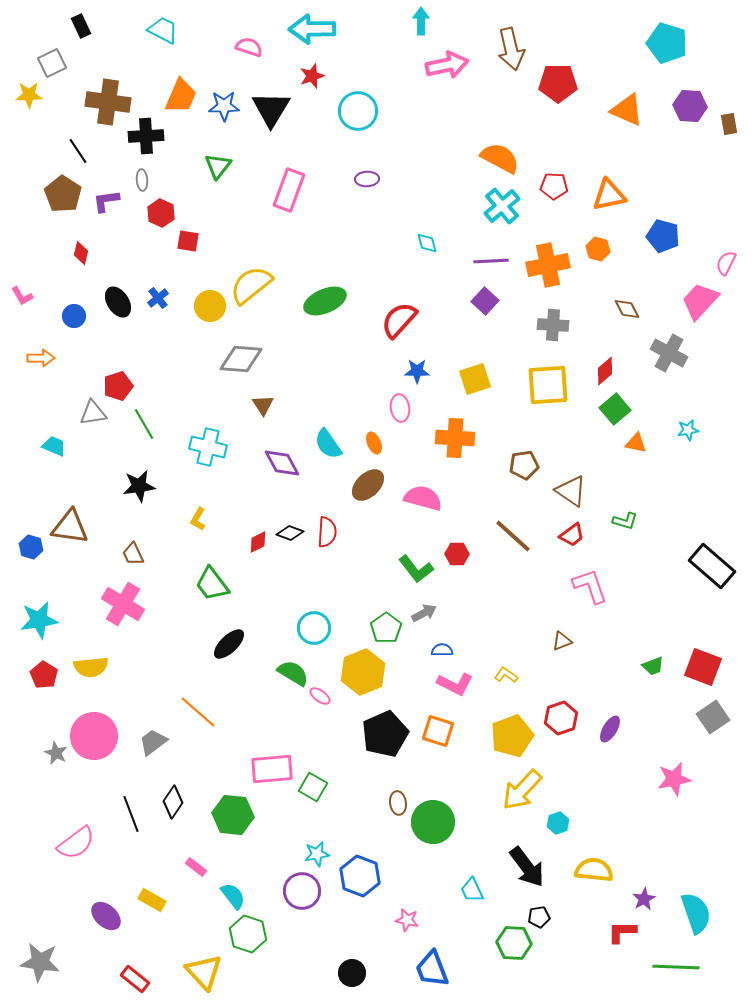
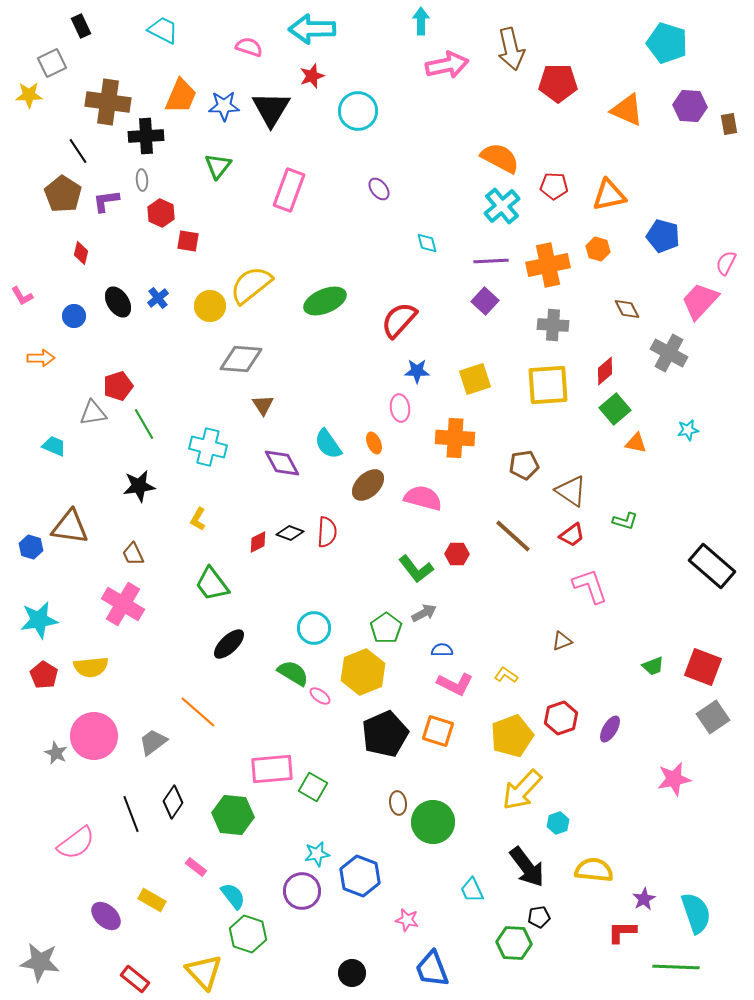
purple ellipse at (367, 179): moved 12 px right, 10 px down; rotated 55 degrees clockwise
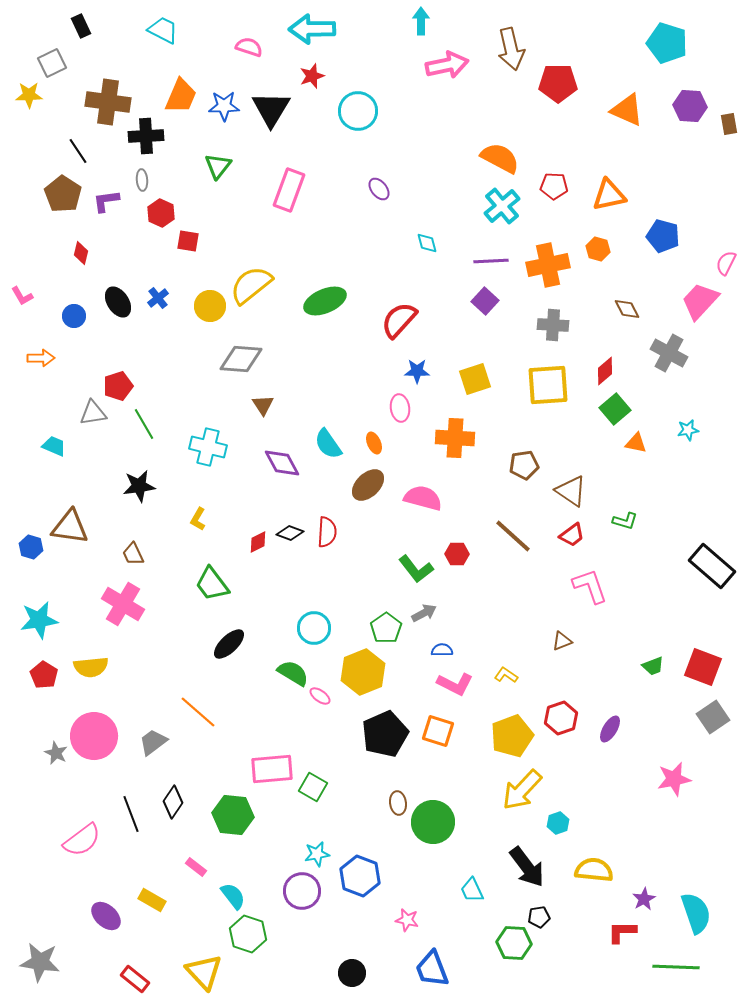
pink semicircle at (76, 843): moved 6 px right, 3 px up
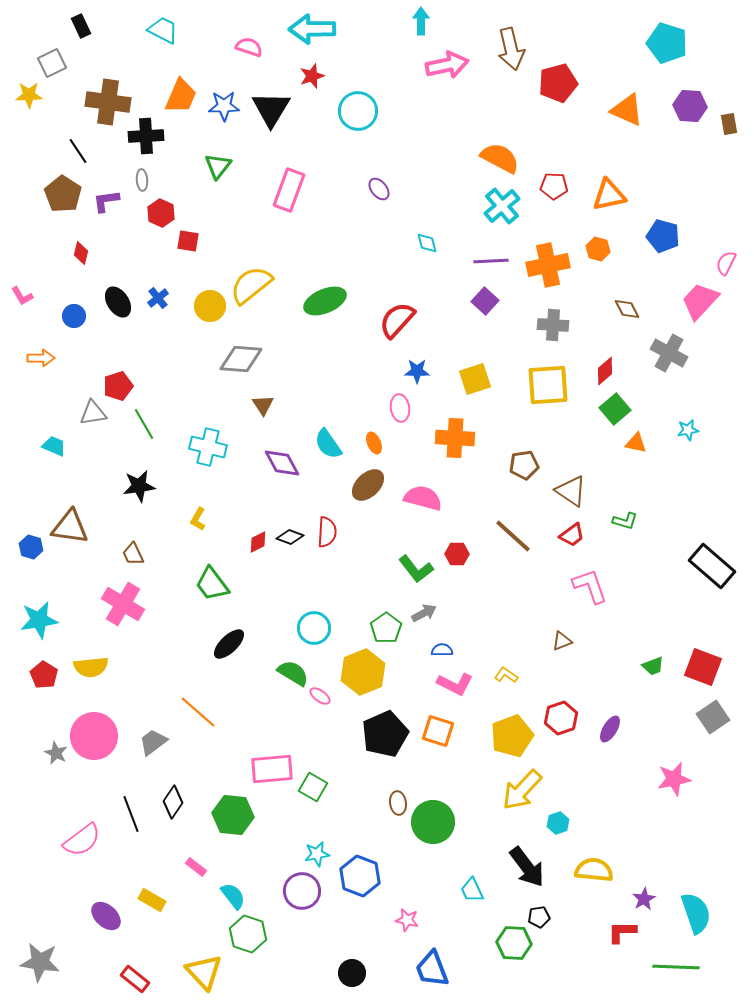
red pentagon at (558, 83): rotated 15 degrees counterclockwise
red semicircle at (399, 320): moved 2 px left
black diamond at (290, 533): moved 4 px down
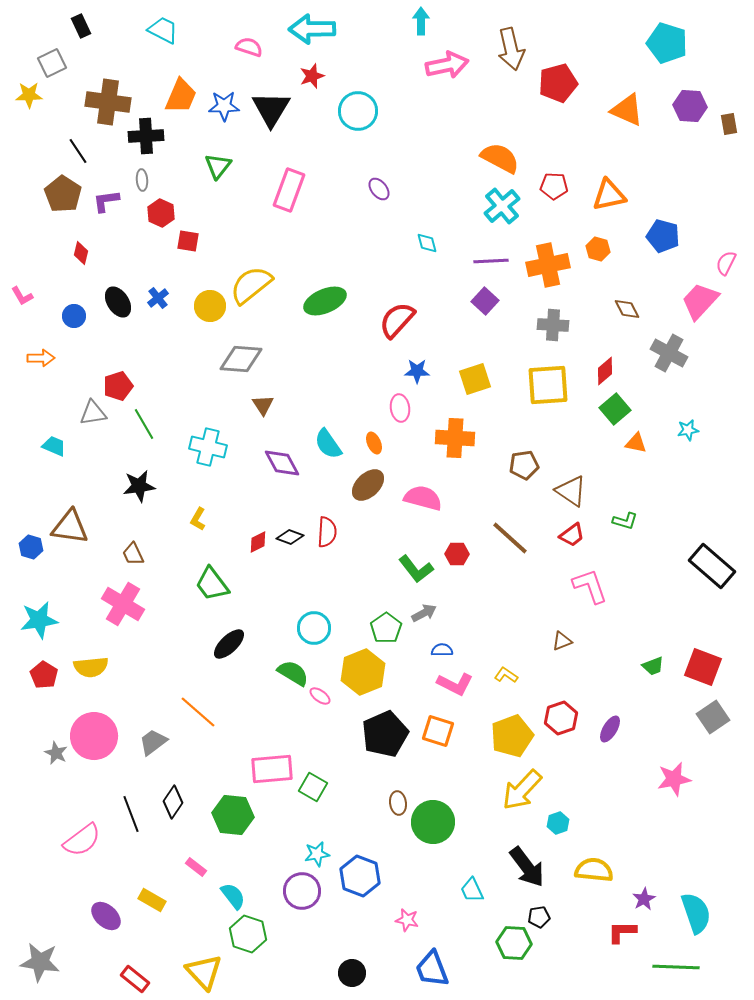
brown line at (513, 536): moved 3 px left, 2 px down
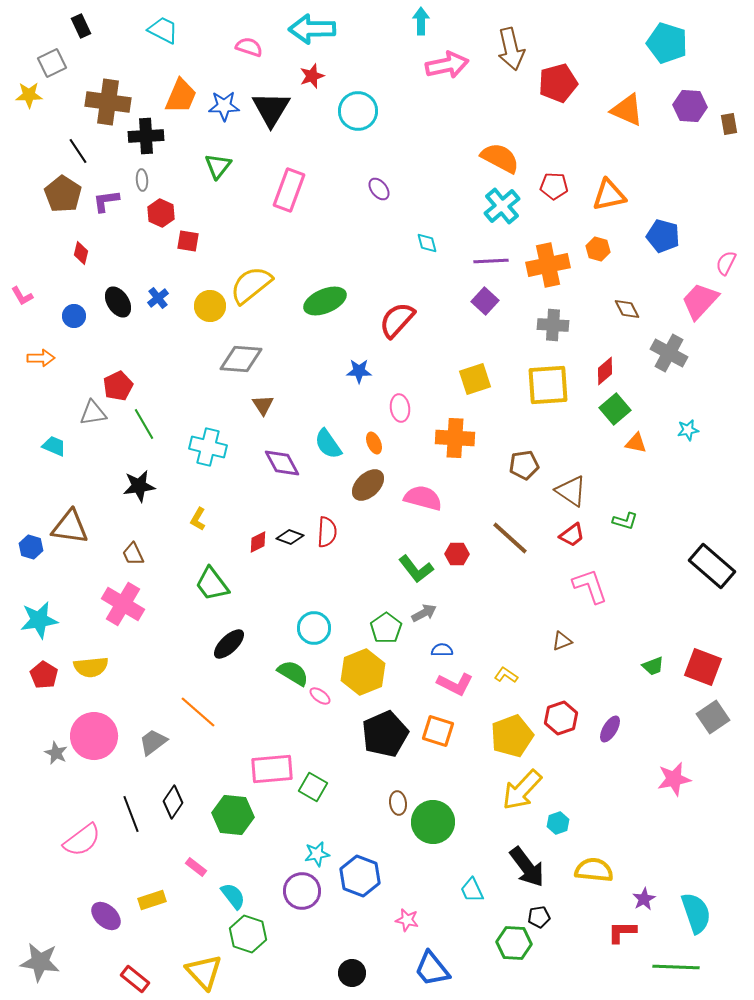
blue star at (417, 371): moved 58 px left
red pentagon at (118, 386): rotated 8 degrees counterclockwise
yellow rectangle at (152, 900): rotated 48 degrees counterclockwise
blue trapezoid at (432, 969): rotated 18 degrees counterclockwise
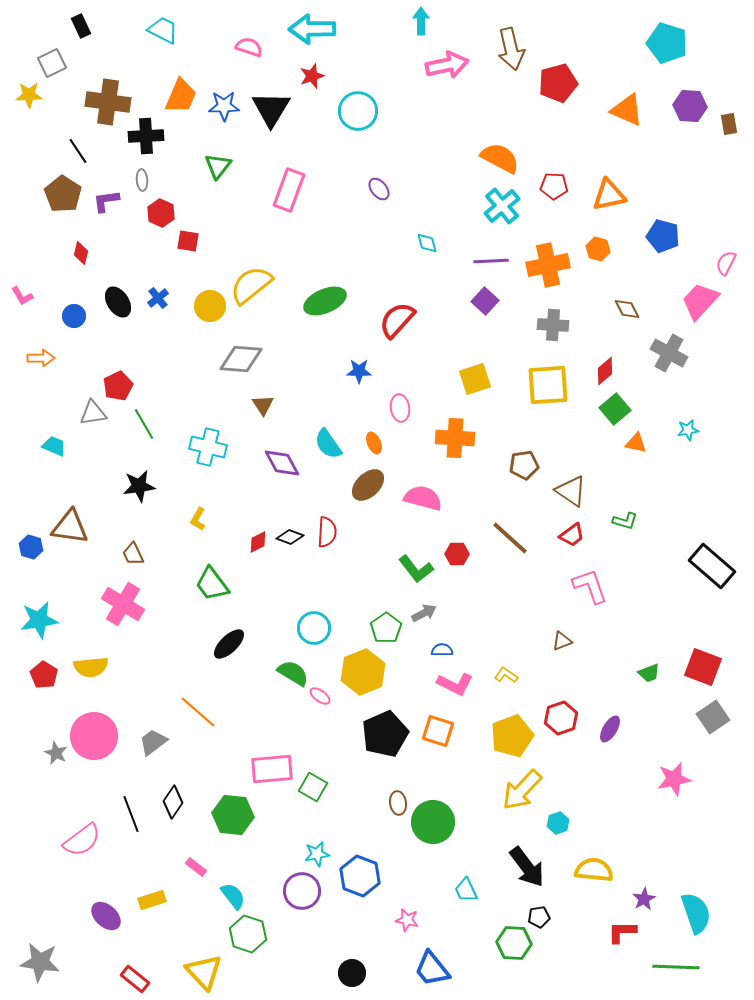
green trapezoid at (653, 666): moved 4 px left, 7 px down
cyan trapezoid at (472, 890): moved 6 px left
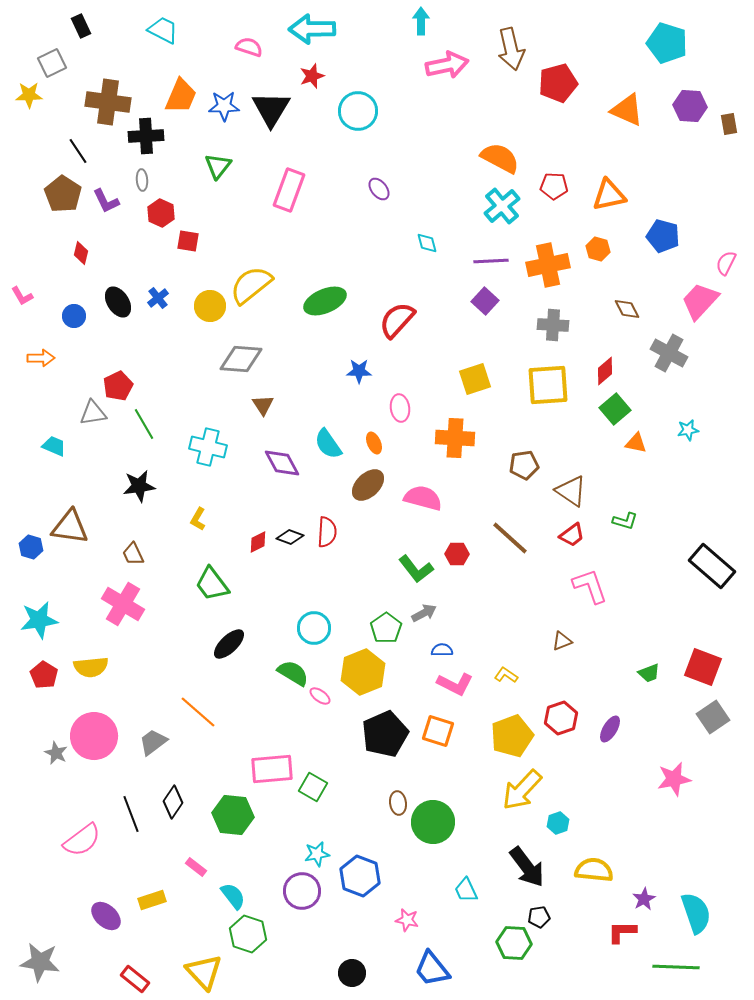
purple L-shape at (106, 201): rotated 108 degrees counterclockwise
